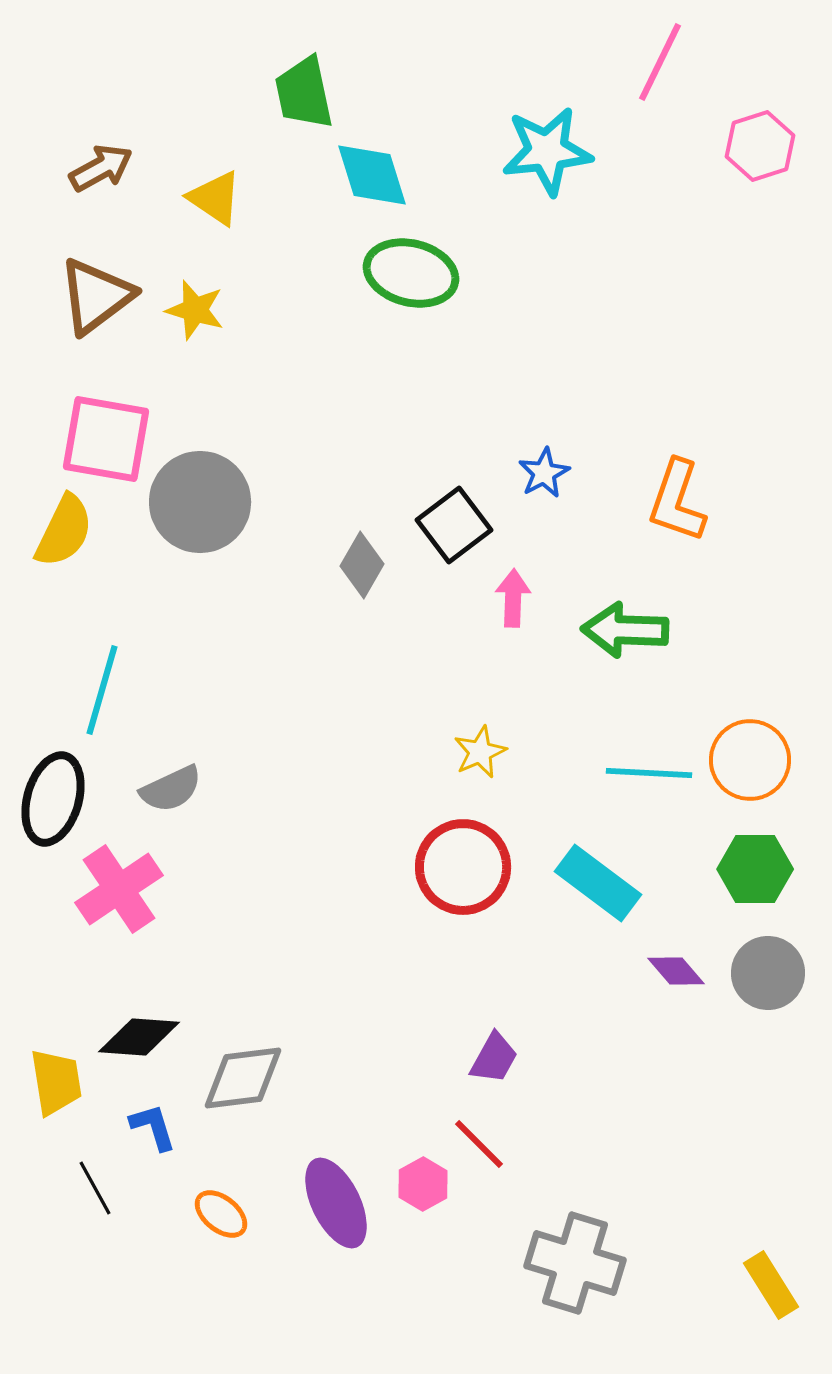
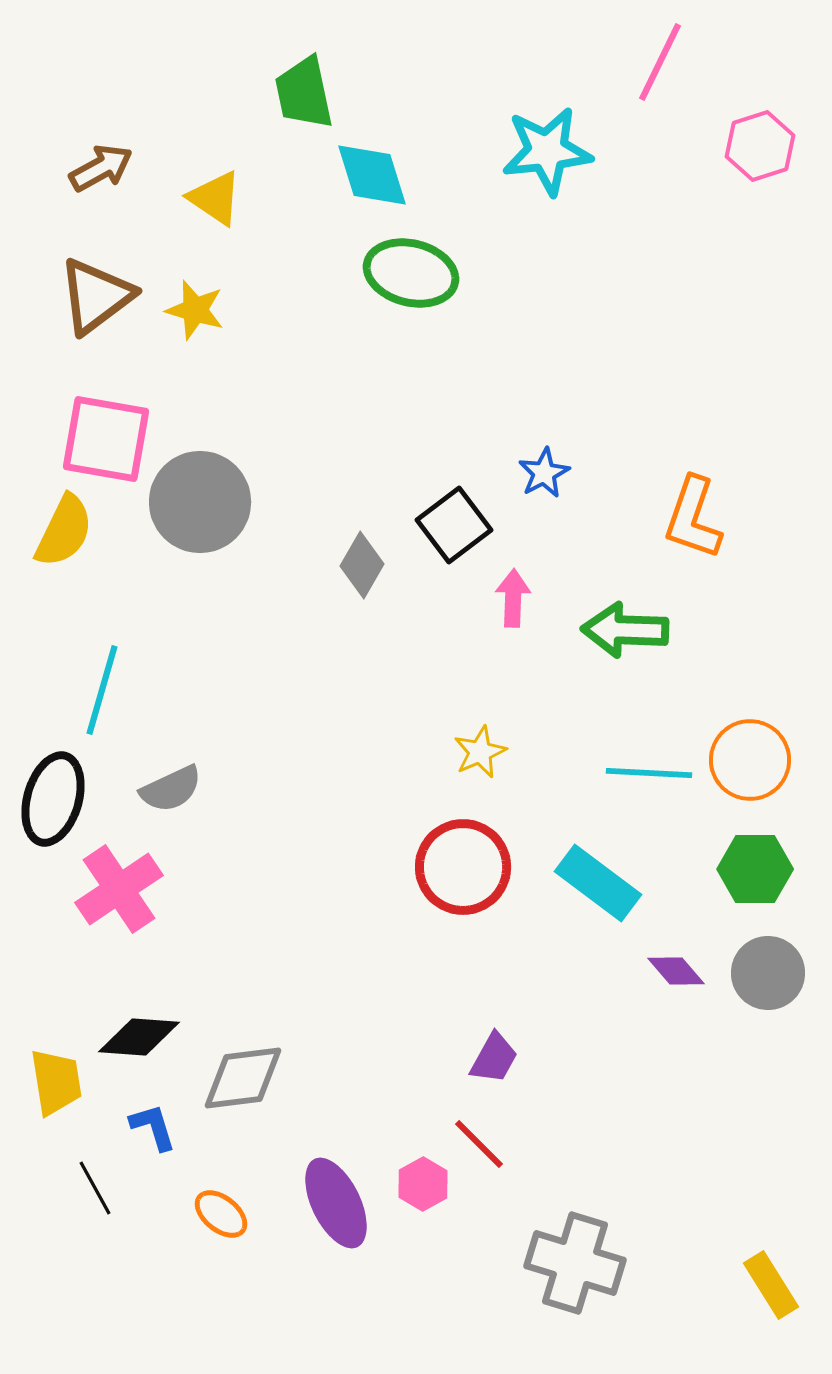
orange L-shape at (677, 501): moved 16 px right, 17 px down
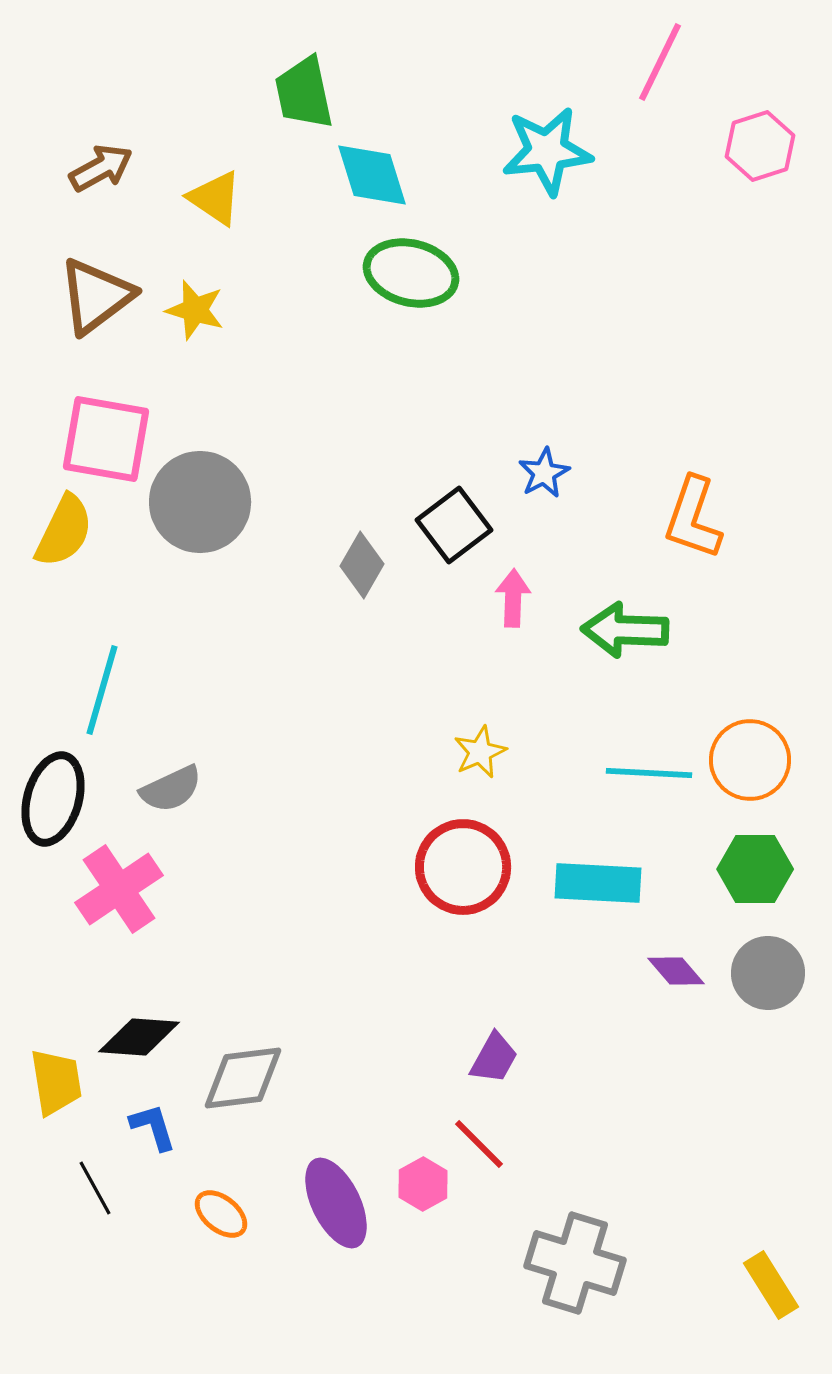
cyan rectangle at (598, 883): rotated 34 degrees counterclockwise
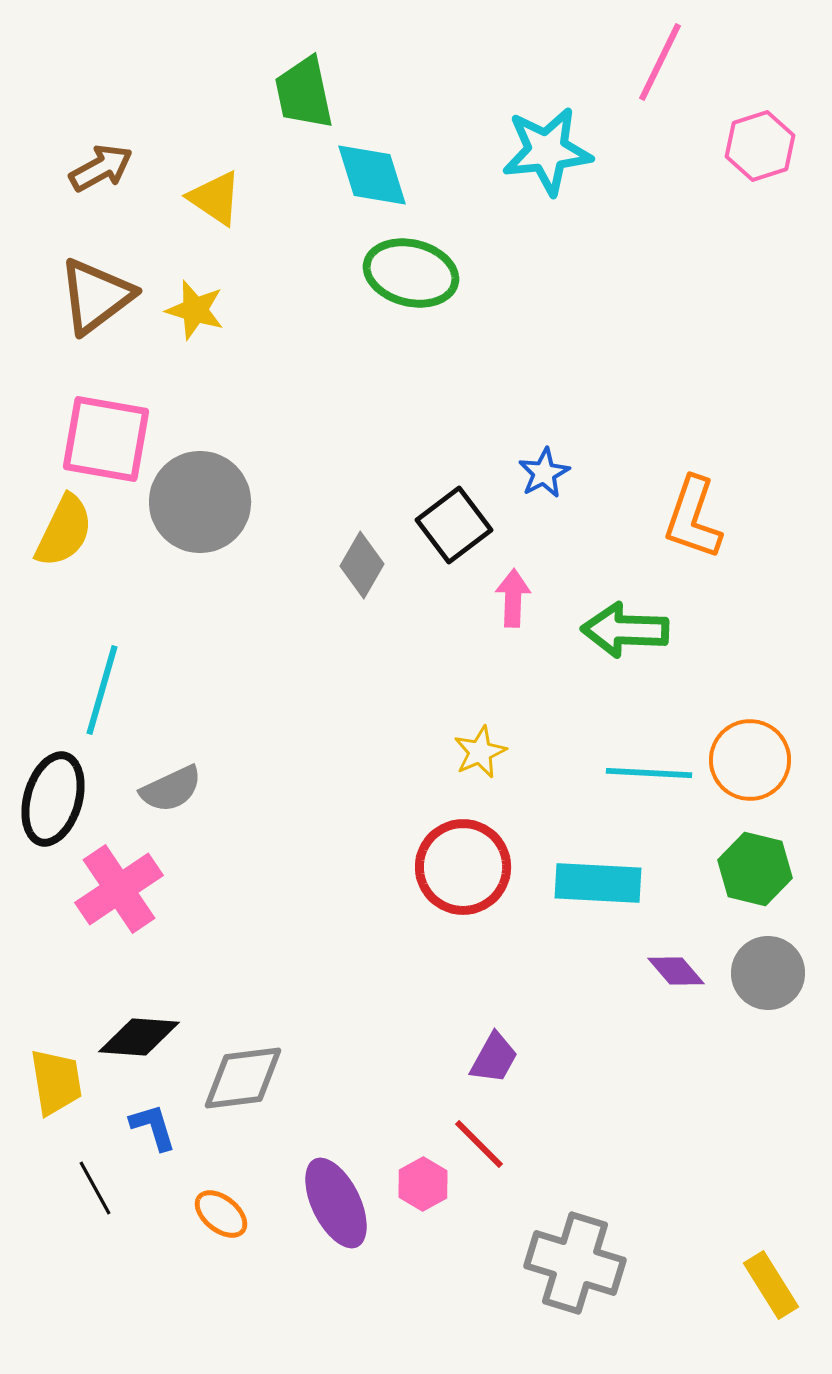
green hexagon at (755, 869): rotated 14 degrees clockwise
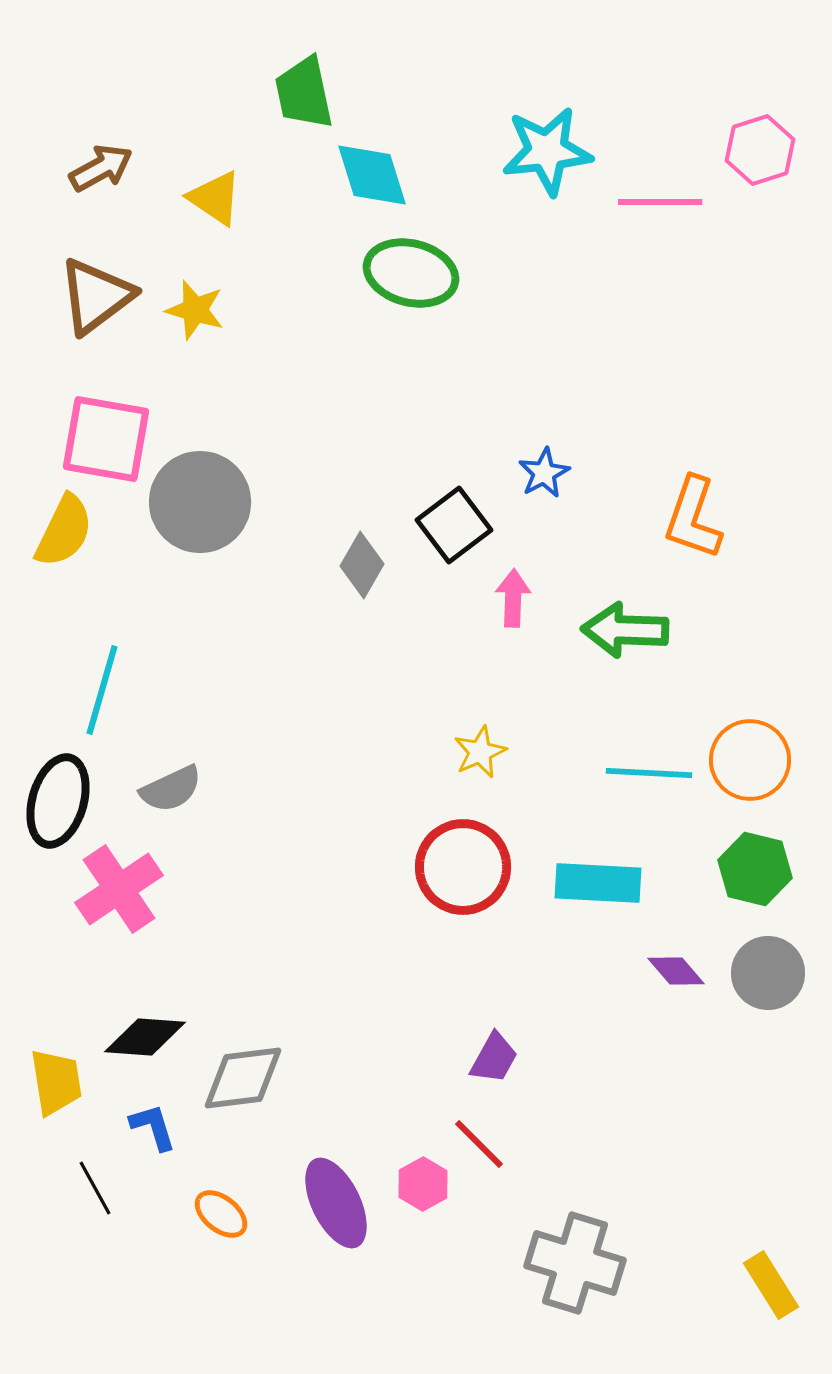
pink line at (660, 62): moved 140 px down; rotated 64 degrees clockwise
pink hexagon at (760, 146): moved 4 px down
black ellipse at (53, 799): moved 5 px right, 2 px down
black diamond at (139, 1037): moved 6 px right
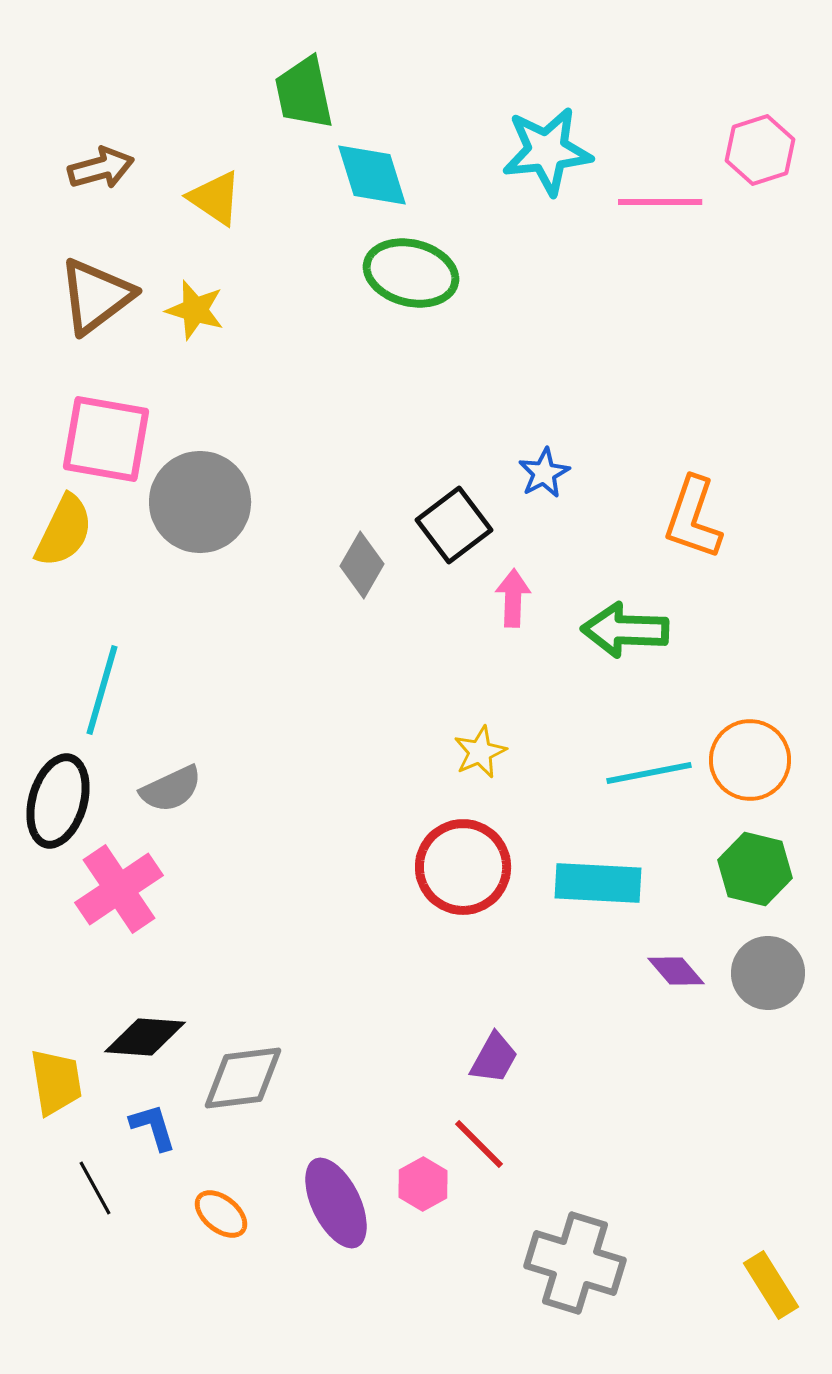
brown arrow at (101, 168): rotated 14 degrees clockwise
cyan line at (649, 773): rotated 14 degrees counterclockwise
